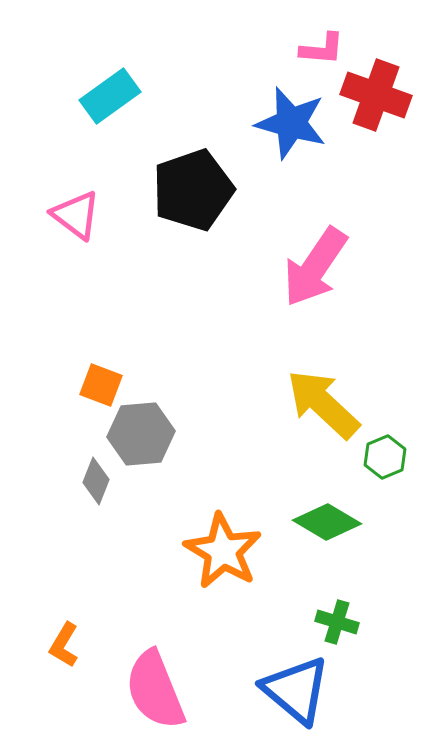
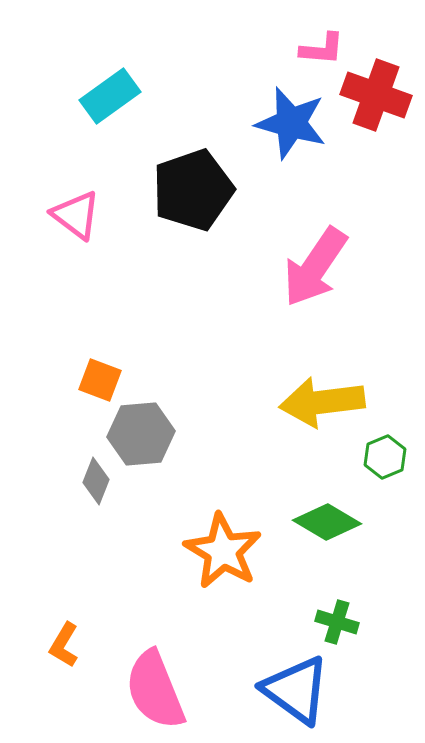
orange square: moved 1 px left, 5 px up
yellow arrow: moved 1 px left, 2 px up; rotated 50 degrees counterclockwise
blue triangle: rotated 4 degrees counterclockwise
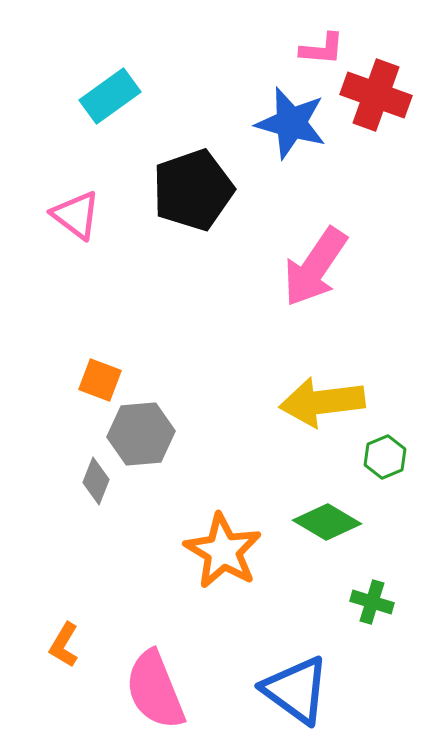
green cross: moved 35 px right, 20 px up
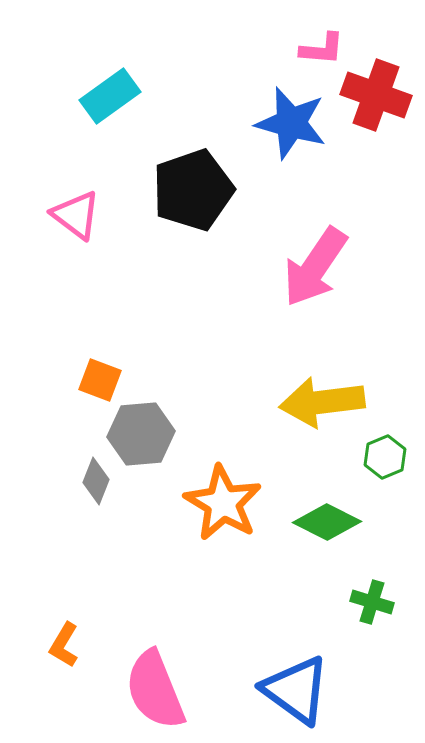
green diamond: rotated 4 degrees counterclockwise
orange star: moved 48 px up
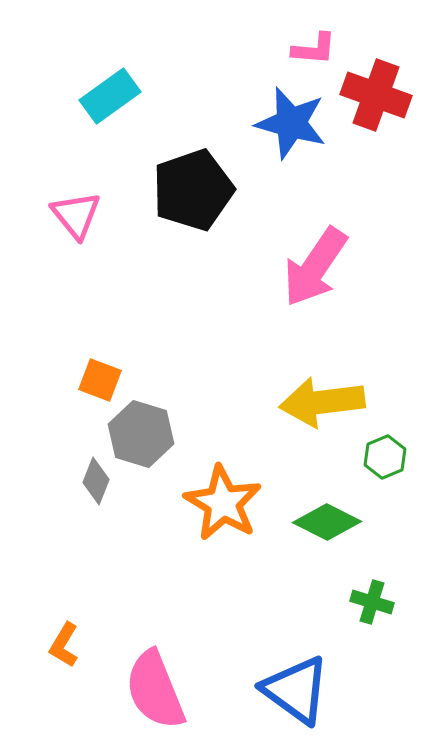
pink L-shape: moved 8 px left
pink triangle: rotated 14 degrees clockwise
gray hexagon: rotated 22 degrees clockwise
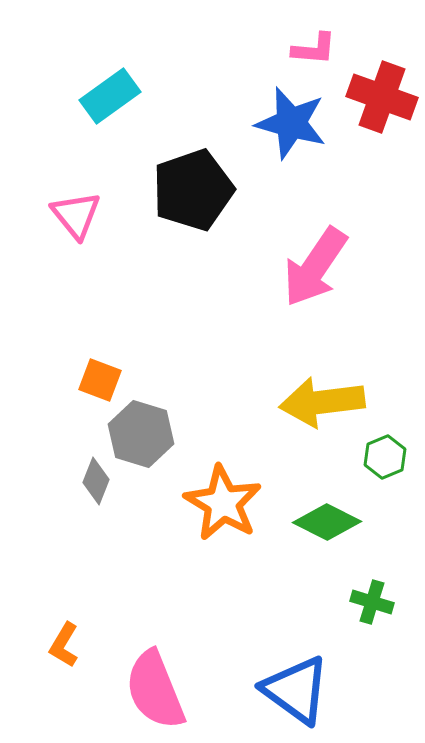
red cross: moved 6 px right, 2 px down
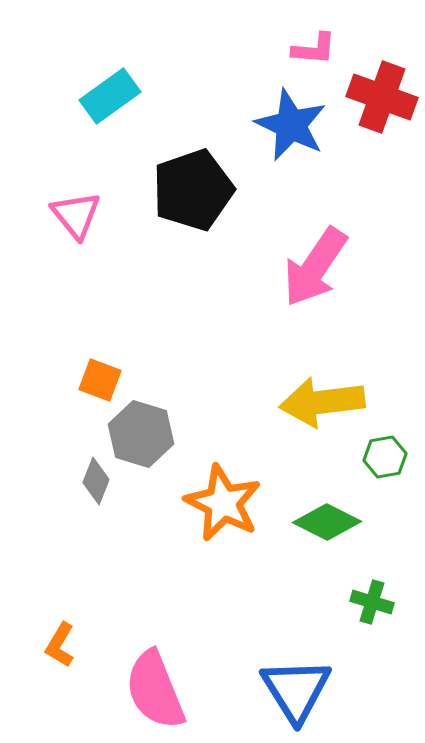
blue star: moved 2 px down; rotated 10 degrees clockwise
green hexagon: rotated 12 degrees clockwise
orange star: rotated 4 degrees counterclockwise
orange L-shape: moved 4 px left
blue triangle: rotated 22 degrees clockwise
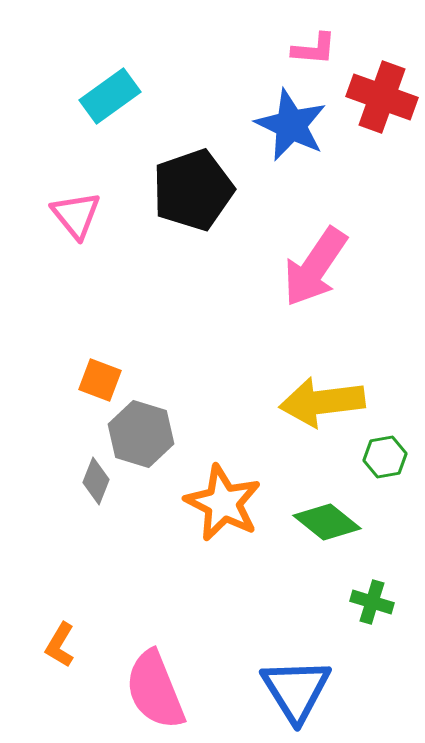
green diamond: rotated 12 degrees clockwise
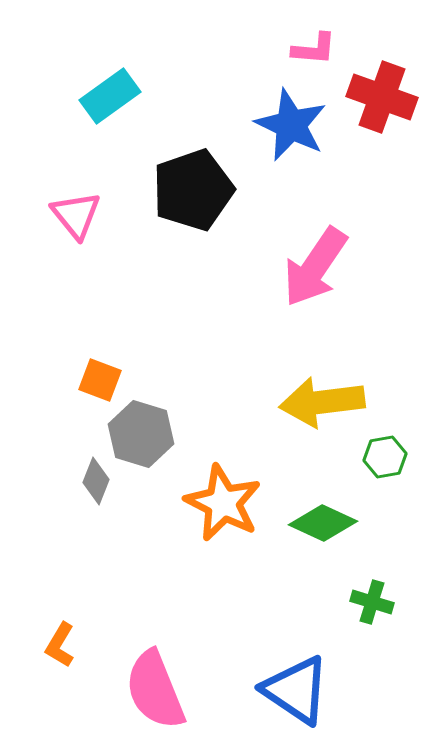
green diamond: moved 4 px left, 1 px down; rotated 14 degrees counterclockwise
blue triangle: rotated 24 degrees counterclockwise
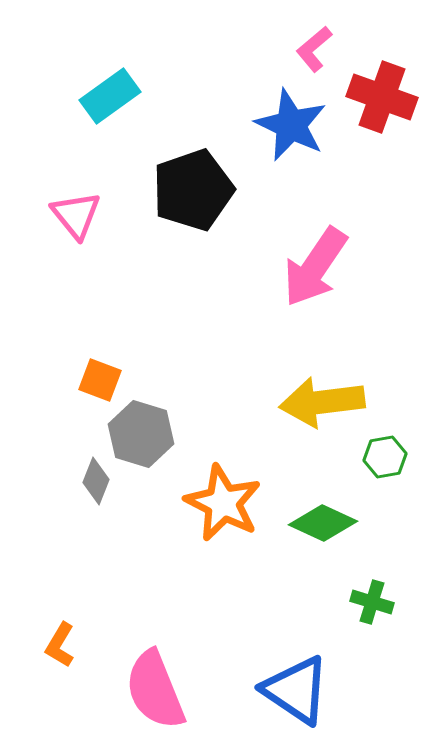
pink L-shape: rotated 135 degrees clockwise
